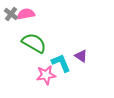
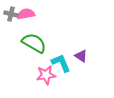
gray cross: rotated 24 degrees counterclockwise
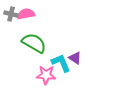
purple triangle: moved 6 px left, 2 px down
pink star: rotated 12 degrees clockwise
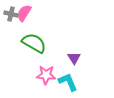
pink semicircle: moved 2 px left, 1 px up; rotated 48 degrees counterclockwise
purple triangle: moved 1 px left; rotated 24 degrees clockwise
cyan L-shape: moved 7 px right, 19 px down
